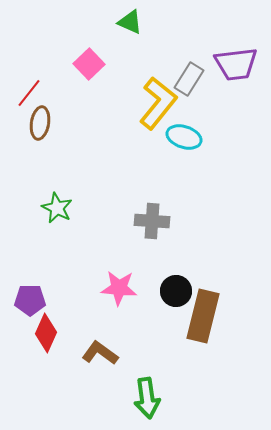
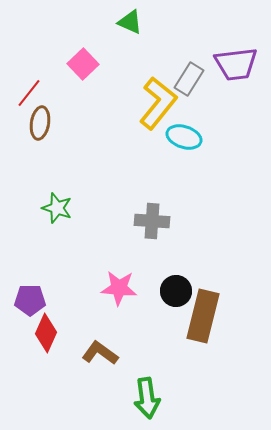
pink square: moved 6 px left
green star: rotated 8 degrees counterclockwise
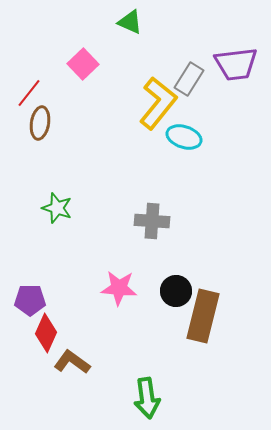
brown L-shape: moved 28 px left, 9 px down
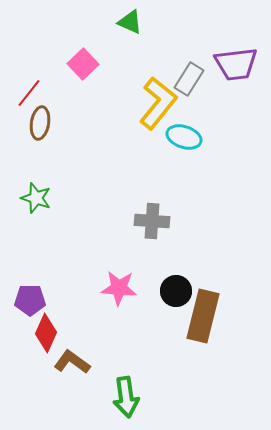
green star: moved 21 px left, 10 px up
green arrow: moved 21 px left, 1 px up
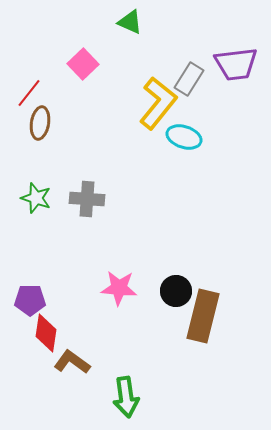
gray cross: moved 65 px left, 22 px up
red diamond: rotated 15 degrees counterclockwise
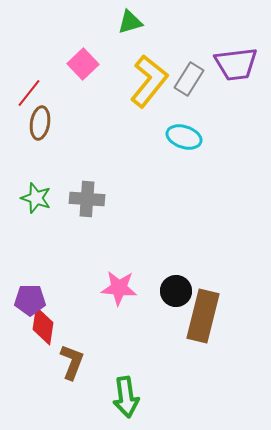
green triangle: rotated 40 degrees counterclockwise
yellow L-shape: moved 9 px left, 22 px up
red diamond: moved 3 px left, 7 px up
brown L-shape: rotated 75 degrees clockwise
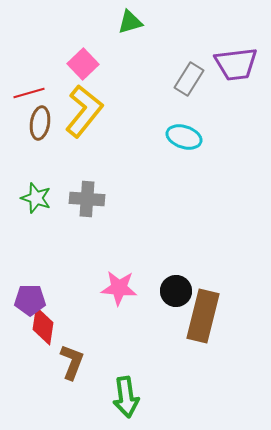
yellow L-shape: moved 65 px left, 30 px down
red line: rotated 36 degrees clockwise
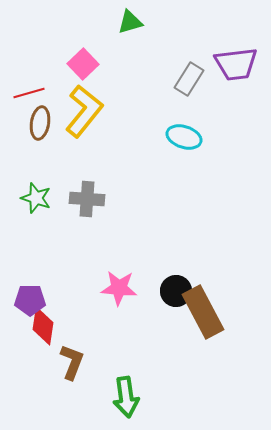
brown rectangle: moved 4 px up; rotated 42 degrees counterclockwise
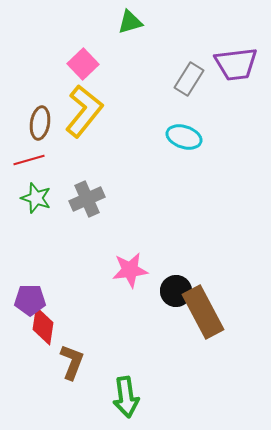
red line: moved 67 px down
gray cross: rotated 28 degrees counterclockwise
pink star: moved 11 px right, 18 px up; rotated 12 degrees counterclockwise
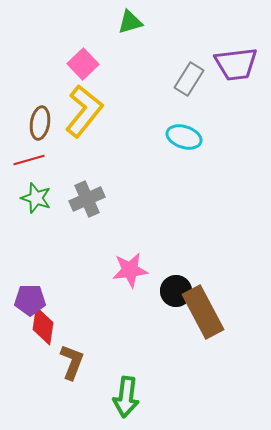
green arrow: rotated 15 degrees clockwise
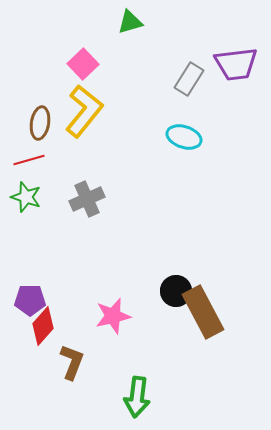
green star: moved 10 px left, 1 px up
pink star: moved 17 px left, 46 px down; rotated 6 degrees counterclockwise
red diamond: rotated 33 degrees clockwise
green arrow: moved 11 px right
